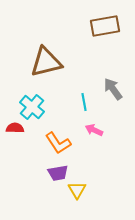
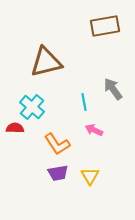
orange L-shape: moved 1 px left, 1 px down
yellow triangle: moved 13 px right, 14 px up
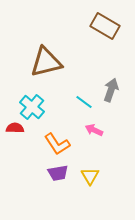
brown rectangle: rotated 40 degrees clockwise
gray arrow: moved 2 px left, 1 px down; rotated 55 degrees clockwise
cyan line: rotated 42 degrees counterclockwise
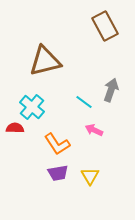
brown rectangle: rotated 32 degrees clockwise
brown triangle: moved 1 px left, 1 px up
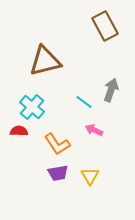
red semicircle: moved 4 px right, 3 px down
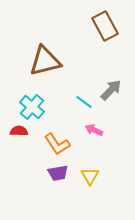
gray arrow: rotated 25 degrees clockwise
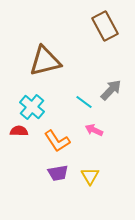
orange L-shape: moved 3 px up
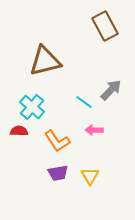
pink arrow: rotated 24 degrees counterclockwise
